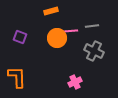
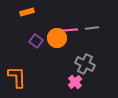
orange rectangle: moved 24 px left, 1 px down
gray line: moved 2 px down
pink line: moved 1 px up
purple square: moved 16 px right, 4 px down; rotated 16 degrees clockwise
gray cross: moved 9 px left, 13 px down
pink cross: rotated 16 degrees counterclockwise
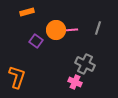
gray line: moved 6 px right; rotated 64 degrees counterclockwise
orange circle: moved 1 px left, 8 px up
orange L-shape: rotated 20 degrees clockwise
pink cross: rotated 24 degrees counterclockwise
